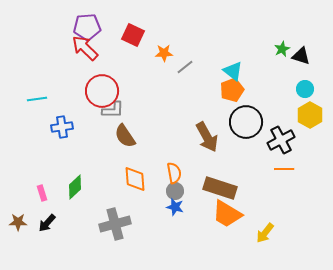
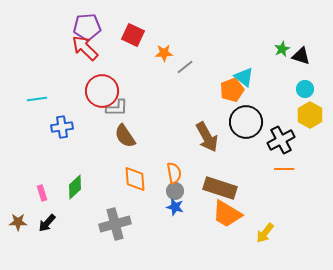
cyan triangle: moved 11 px right, 6 px down
gray L-shape: moved 4 px right, 2 px up
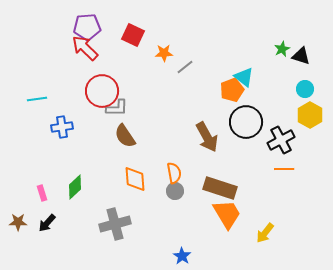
blue star: moved 7 px right, 49 px down; rotated 18 degrees clockwise
orange trapezoid: rotated 152 degrees counterclockwise
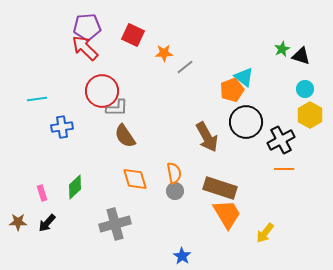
orange diamond: rotated 12 degrees counterclockwise
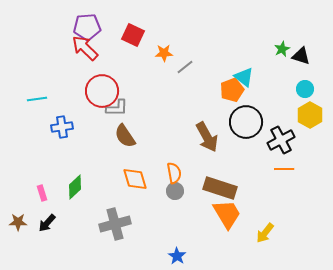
blue star: moved 5 px left
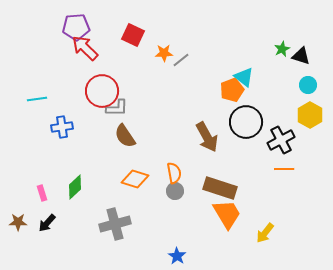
purple pentagon: moved 11 px left
gray line: moved 4 px left, 7 px up
cyan circle: moved 3 px right, 4 px up
orange diamond: rotated 56 degrees counterclockwise
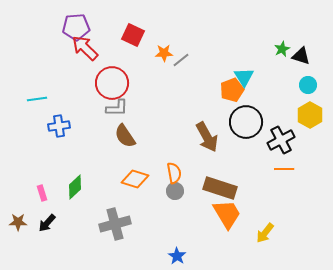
cyan triangle: rotated 20 degrees clockwise
red circle: moved 10 px right, 8 px up
blue cross: moved 3 px left, 1 px up
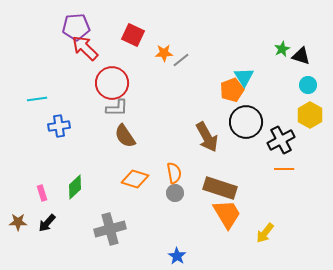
gray circle: moved 2 px down
gray cross: moved 5 px left, 5 px down
